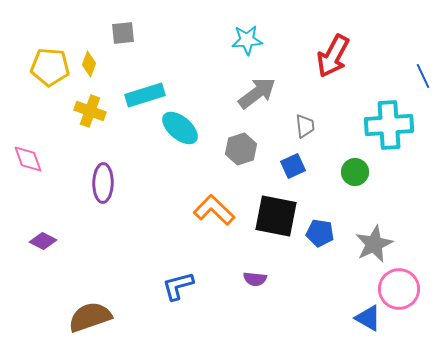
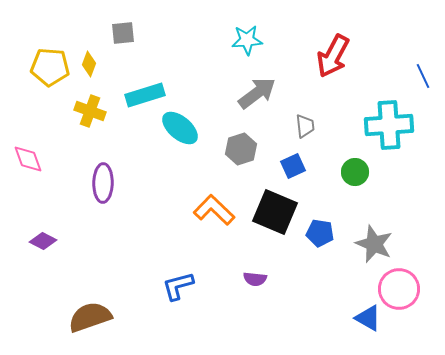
black square: moved 1 px left, 4 px up; rotated 12 degrees clockwise
gray star: rotated 24 degrees counterclockwise
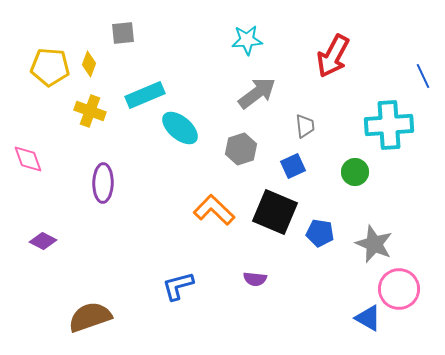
cyan rectangle: rotated 6 degrees counterclockwise
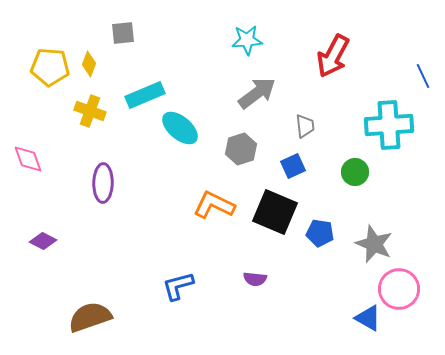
orange L-shape: moved 5 px up; rotated 18 degrees counterclockwise
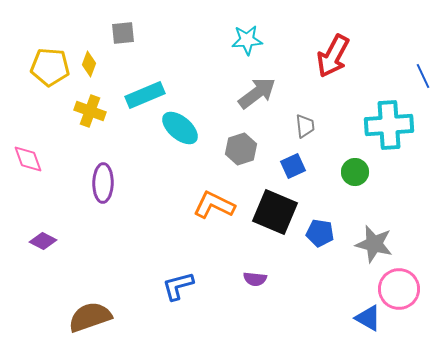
gray star: rotated 9 degrees counterclockwise
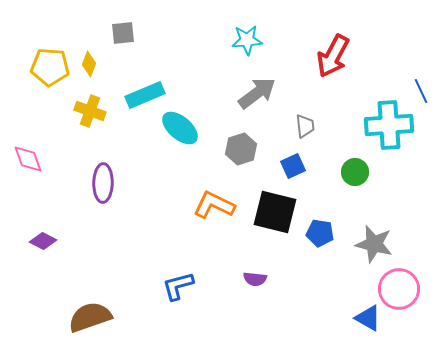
blue line: moved 2 px left, 15 px down
black square: rotated 9 degrees counterclockwise
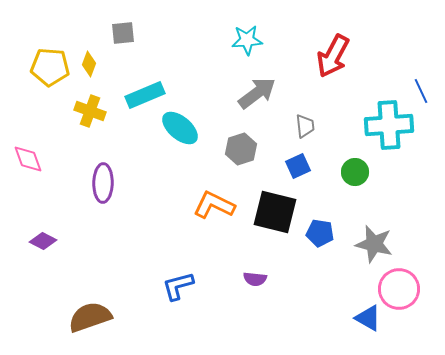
blue square: moved 5 px right
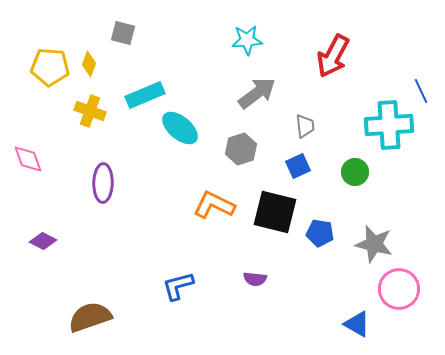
gray square: rotated 20 degrees clockwise
blue triangle: moved 11 px left, 6 px down
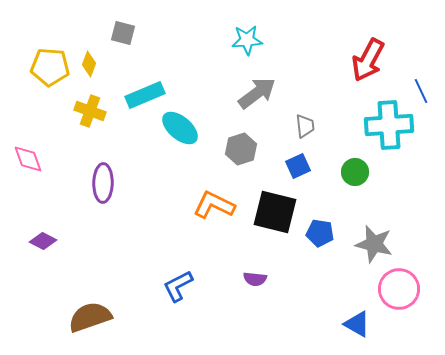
red arrow: moved 35 px right, 4 px down
blue L-shape: rotated 12 degrees counterclockwise
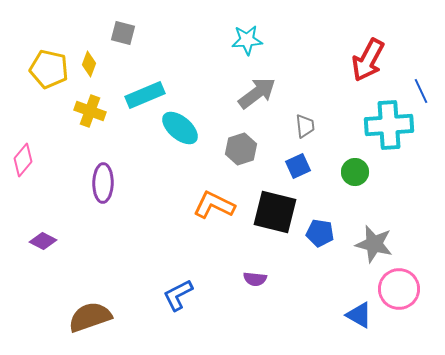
yellow pentagon: moved 1 px left, 2 px down; rotated 9 degrees clockwise
pink diamond: moved 5 px left, 1 px down; rotated 60 degrees clockwise
blue L-shape: moved 9 px down
blue triangle: moved 2 px right, 9 px up
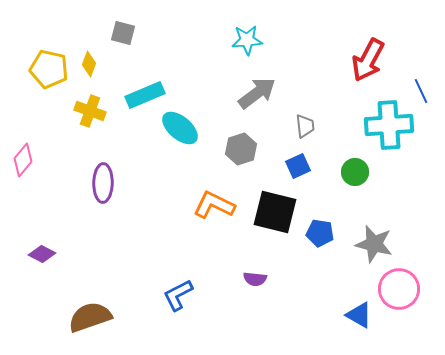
purple diamond: moved 1 px left, 13 px down
